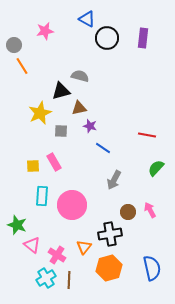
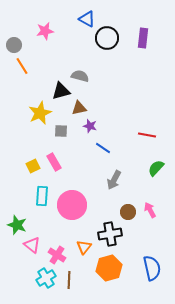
yellow square: rotated 24 degrees counterclockwise
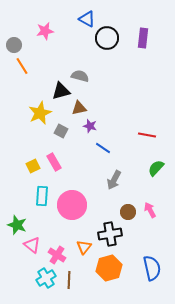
gray square: rotated 24 degrees clockwise
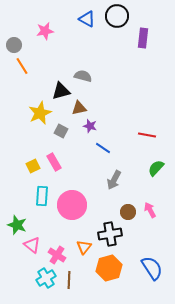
black circle: moved 10 px right, 22 px up
gray semicircle: moved 3 px right
blue semicircle: rotated 20 degrees counterclockwise
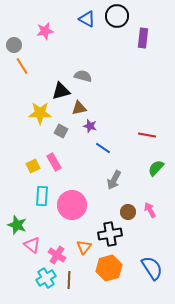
yellow star: rotated 25 degrees clockwise
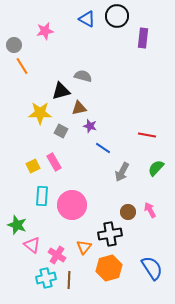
gray arrow: moved 8 px right, 8 px up
cyan cross: rotated 18 degrees clockwise
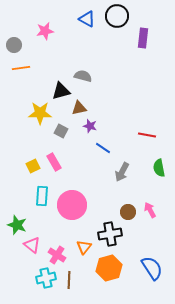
orange line: moved 1 px left, 2 px down; rotated 66 degrees counterclockwise
green semicircle: moved 3 px right; rotated 54 degrees counterclockwise
